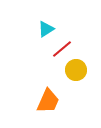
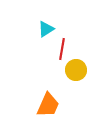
red line: rotated 40 degrees counterclockwise
orange trapezoid: moved 4 px down
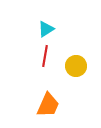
red line: moved 17 px left, 7 px down
yellow circle: moved 4 px up
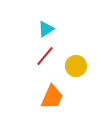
red line: rotated 30 degrees clockwise
orange trapezoid: moved 4 px right, 8 px up
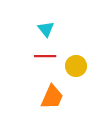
cyan triangle: rotated 36 degrees counterclockwise
red line: rotated 50 degrees clockwise
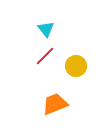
red line: rotated 45 degrees counterclockwise
orange trapezoid: moved 3 px right, 7 px down; rotated 136 degrees counterclockwise
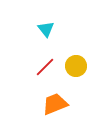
red line: moved 11 px down
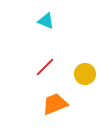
cyan triangle: moved 8 px up; rotated 30 degrees counterclockwise
yellow circle: moved 9 px right, 8 px down
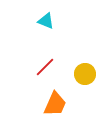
orange trapezoid: rotated 136 degrees clockwise
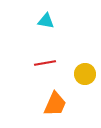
cyan triangle: rotated 12 degrees counterclockwise
red line: moved 4 px up; rotated 35 degrees clockwise
